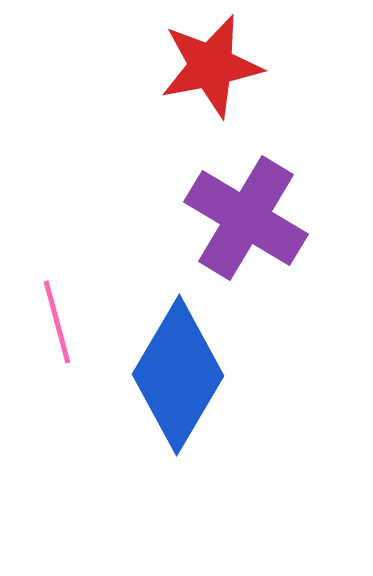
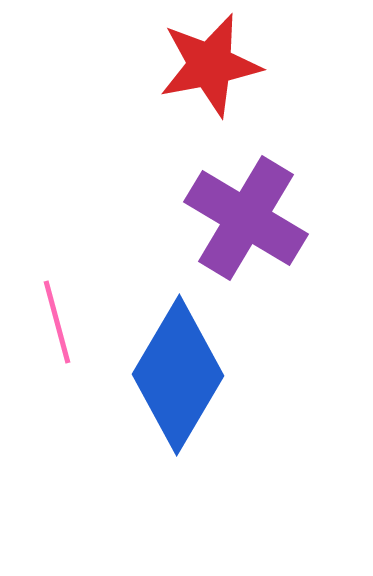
red star: moved 1 px left, 1 px up
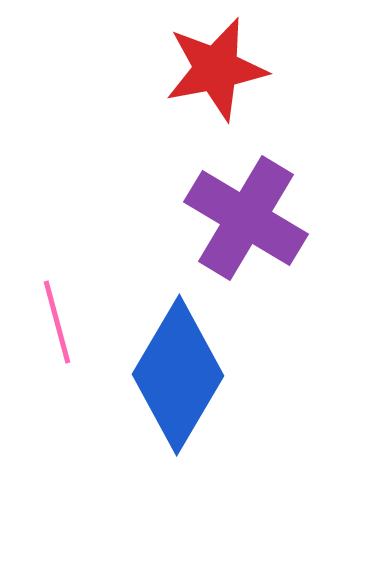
red star: moved 6 px right, 4 px down
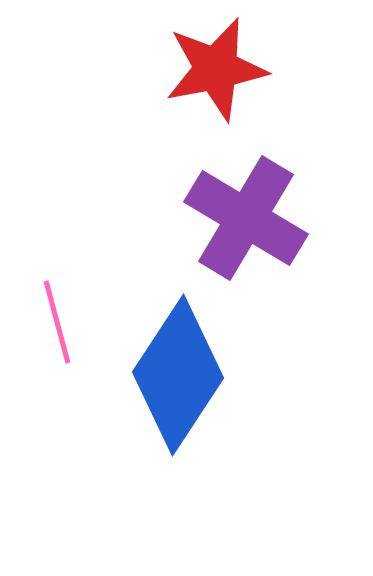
blue diamond: rotated 3 degrees clockwise
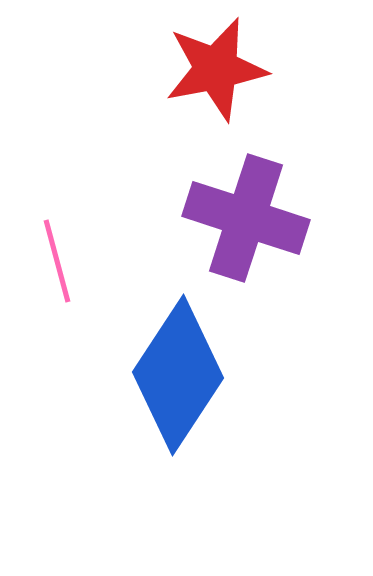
purple cross: rotated 13 degrees counterclockwise
pink line: moved 61 px up
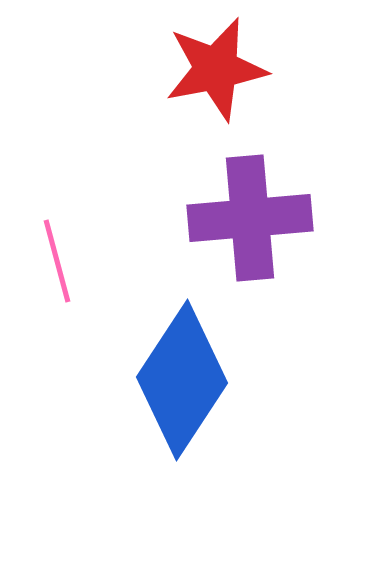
purple cross: moved 4 px right; rotated 23 degrees counterclockwise
blue diamond: moved 4 px right, 5 px down
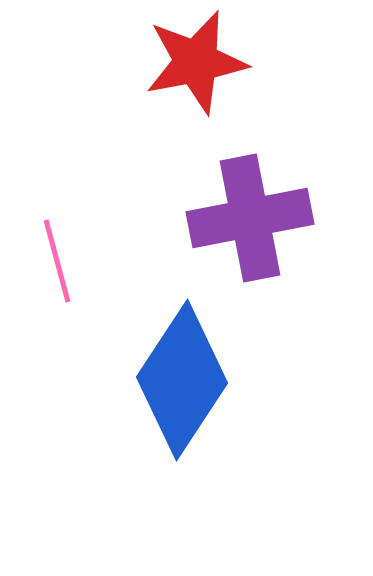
red star: moved 20 px left, 7 px up
purple cross: rotated 6 degrees counterclockwise
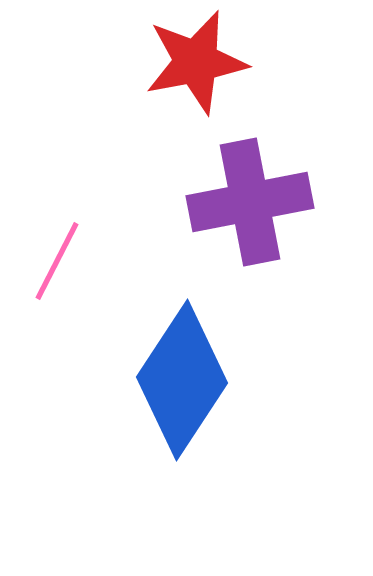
purple cross: moved 16 px up
pink line: rotated 42 degrees clockwise
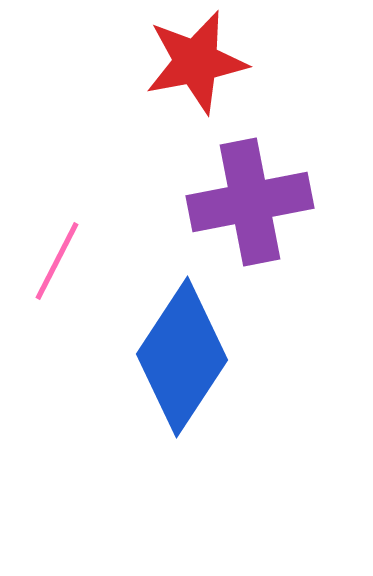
blue diamond: moved 23 px up
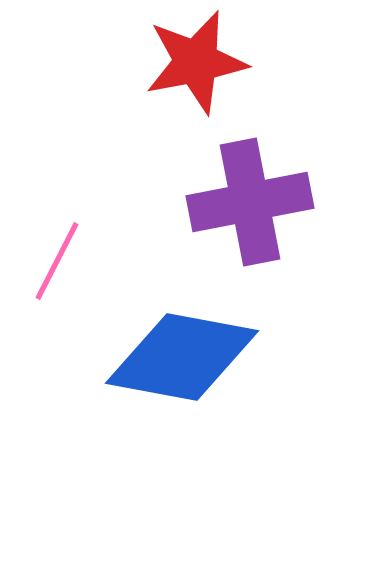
blue diamond: rotated 67 degrees clockwise
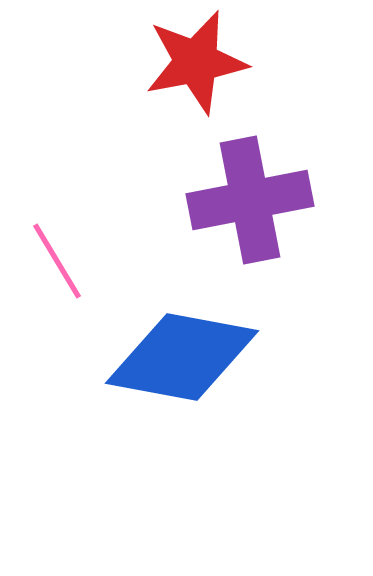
purple cross: moved 2 px up
pink line: rotated 58 degrees counterclockwise
